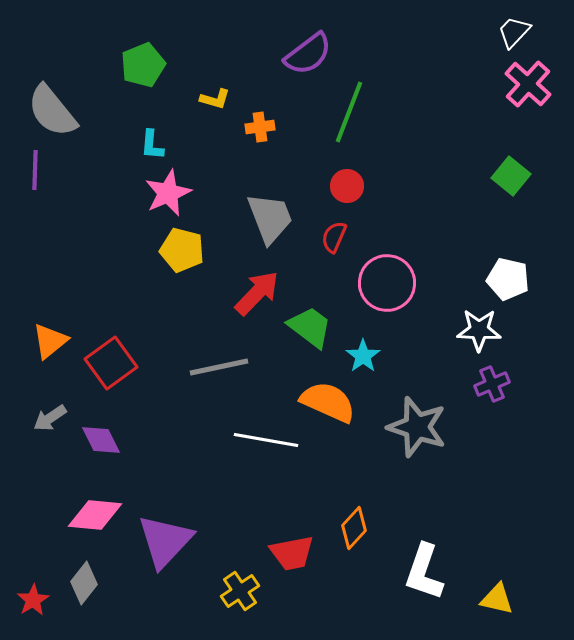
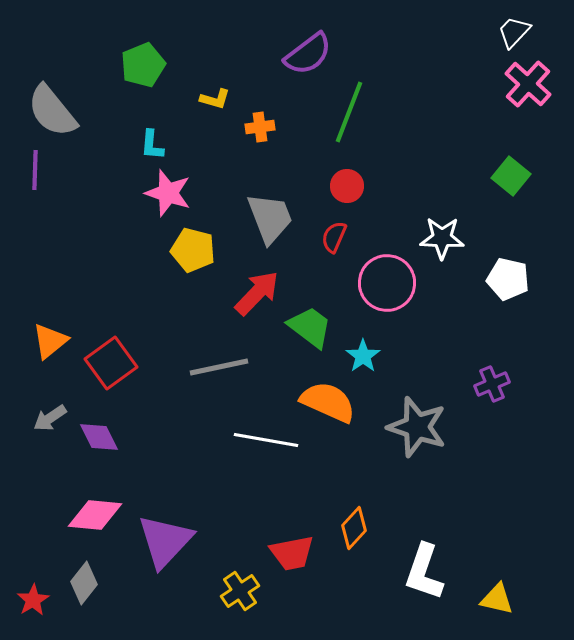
pink star: rotated 30 degrees counterclockwise
yellow pentagon: moved 11 px right
white star: moved 37 px left, 92 px up
purple diamond: moved 2 px left, 3 px up
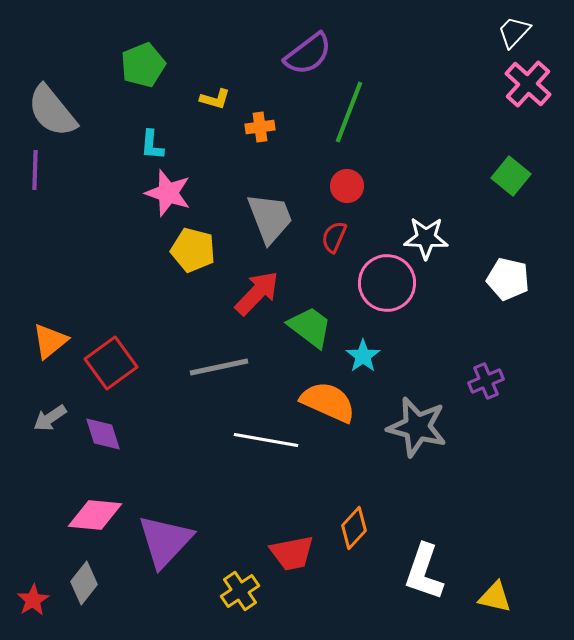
white star: moved 16 px left
purple cross: moved 6 px left, 3 px up
gray star: rotated 4 degrees counterclockwise
purple diamond: moved 4 px right, 3 px up; rotated 9 degrees clockwise
yellow triangle: moved 2 px left, 2 px up
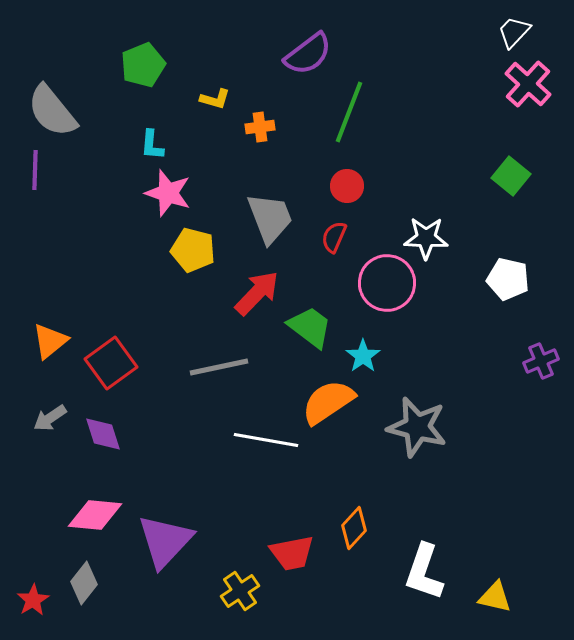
purple cross: moved 55 px right, 20 px up
orange semicircle: rotated 58 degrees counterclockwise
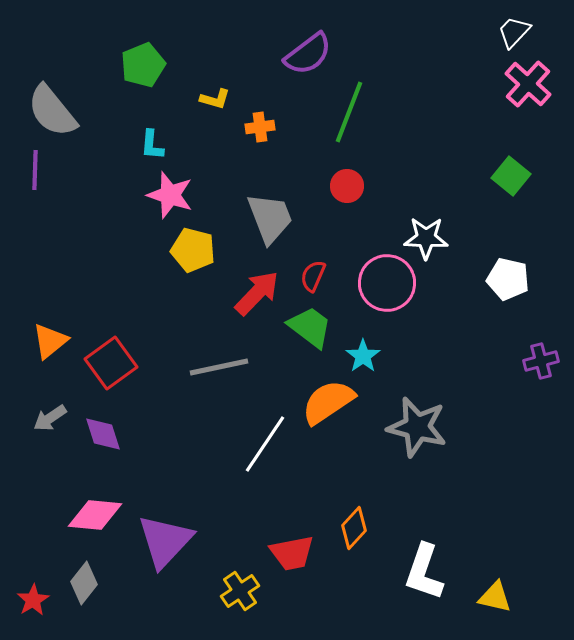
pink star: moved 2 px right, 2 px down
red semicircle: moved 21 px left, 39 px down
purple cross: rotated 8 degrees clockwise
white line: moved 1 px left, 4 px down; rotated 66 degrees counterclockwise
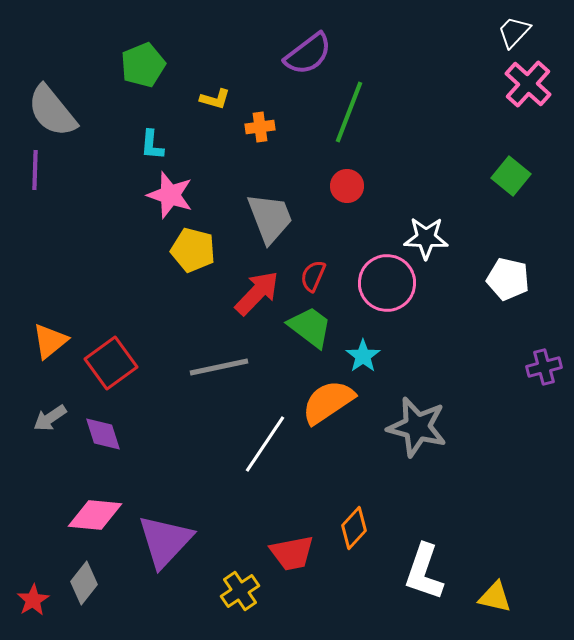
purple cross: moved 3 px right, 6 px down
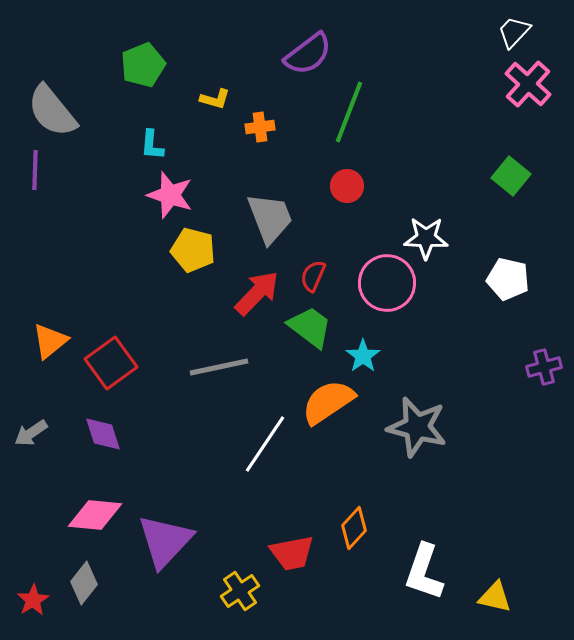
gray arrow: moved 19 px left, 15 px down
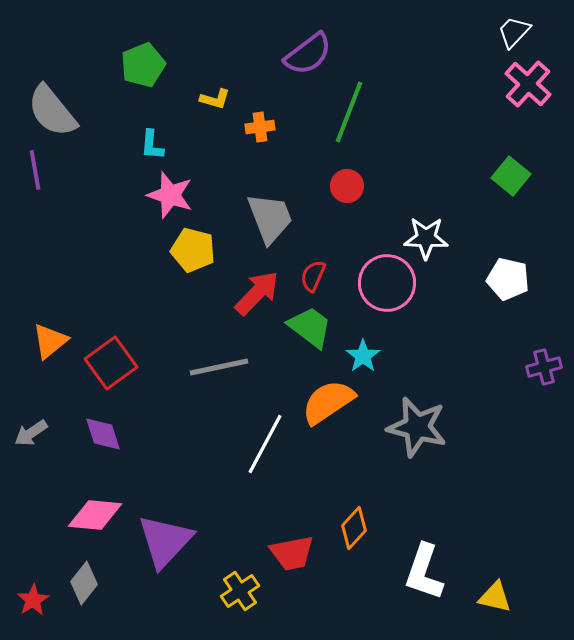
purple line: rotated 12 degrees counterclockwise
white line: rotated 6 degrees counterclockwise
